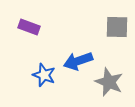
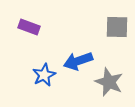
blue star: rotated 25 degrees clockwise
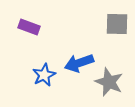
gray square: moved 3 px up
blue arrow: moved 1 px right, 2 px down
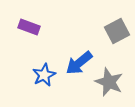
gray square: moved 7 px down; rotated 30 degrees counterclockwise
blue arrow: rotated 20 degrees counterclockwise
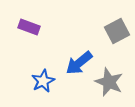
blue star: moved 1 px left, 6 px down
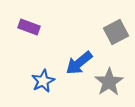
gray square: moved 1 px left, 1 px down
gray star: rotated 16 degrees clockwise
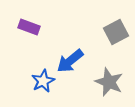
blue arrow: moved 9 px left, 2 px up
gray star: rotated 16 degrees counterclockwise
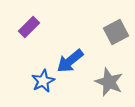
purple rectangle: rotated 65 degrees counterclockwise
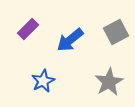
purple rectangle: moved 1 px left, 2 px down
blue arrow: moved 21 px up
gray star: rotated 20 degrees clockwise
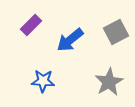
purple rectangle: moved 3 px right, 4 px up
blue star: rotated 30 degrees clockwise
